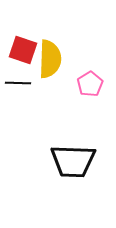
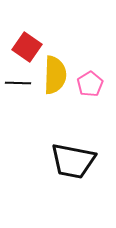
red square: moved 4 px right, 3 px up; rotated 16 degrees clockwise
yellow semicircle: moved 5 px right, 16 px down
black trapezoid: rotated 9 degrees clockwise
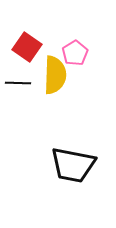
pink pentagon: moved 15 px left, 31 px up
black trapezoid: moved 4 px down
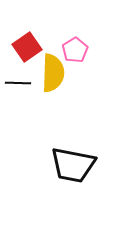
red square: rotated 20 degrees clockwise
pink pentagon: moved 3 px up
yellow semicircle: moved 2 px left, 2 px up
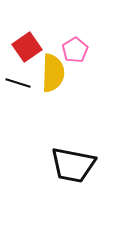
black line: rotated 15 degrees clockwise
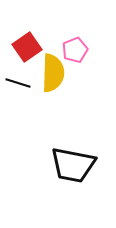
pink pentagon: rotated 10 degrees clockwise
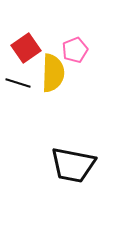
red square: moved 1 px left, 1 px down
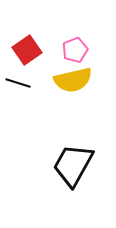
red square: moved 1 px right, 2 px down
yellow semicircle: moved 20 px right, 7 px down; rotated 75 degrees clockwise
black trapezoid: rotated 108 degrees clockwise
